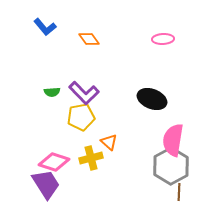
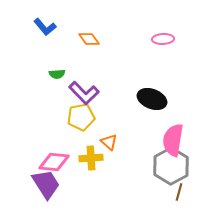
green semicircle: moved 5 px right, 18 px up
yellow cross: rotated 10 degrees clockwise
pink diamond: rotated 12 degrees counterclockwise
brown line: rotated 12 degrees clockwise
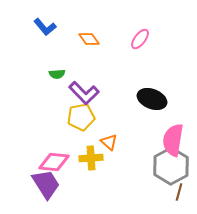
pink ellipse: moved 23 px left; rotated 50 degrees counterclockwise
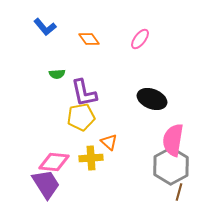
purple L-shape: rotated 32 degrees clockwise
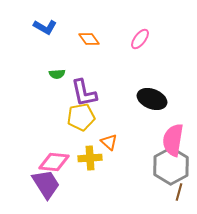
blue L-shape: rotated 20 degrees counterclockwise
yellow cross: moved 1 px left
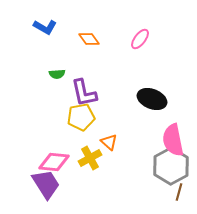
pink semicircle: rotated 20 degrees counterclockwise
yellow cross: rotated 25 degrees counterclockwise
